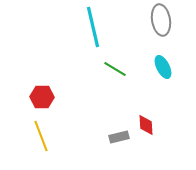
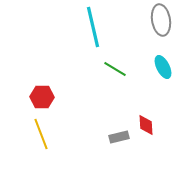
yellow line: moved 2 px up
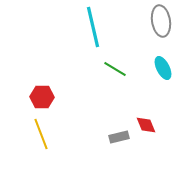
gray ellipse: moved 1 px down
cyan ellipse: moved 1 px down
red diamond: rotated 20 degrees counterclockwise
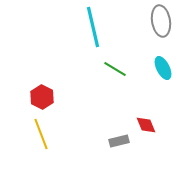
red hexagon: rotated 25 degrees clockwise
gray rectangle: moved 4 px down
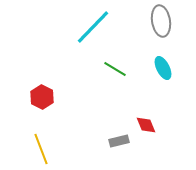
cyan line: rotated 57 degrees clockwise
yellow line: moved 15 px down
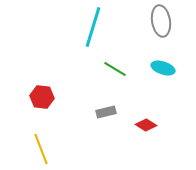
cyan line: rotated 27 degrees counterclockwise
cyan ellipse: rotated 45 degrees counterclockwise
red hexagon: rotated 20 degrees counterclockwise
red diamond: rotated 35 degrees counterclockwise
gray rectangle: moved 13 px left, 29 px up
